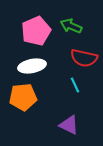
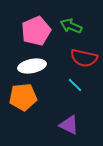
cyan line: rotated 21 degrees counterclockwise
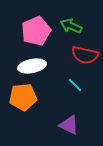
red semicircle: moved 1 px right, 3 px up
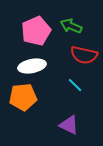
red semicircle: moved 1 px left
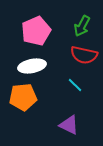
green arrow: moved 11 px right; rotated 85 degrees counterclockwise
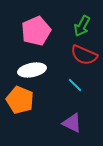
red semicircle: rotated 12 degrees clockwise
white ellipse: moved 4 px down
orange pentagon: moved 3 px left, 3 px down; rotated 28 degrees clockwise
purple triangle: moved 3 px right, 2 px up
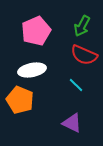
cyan line: moved 1 px right
